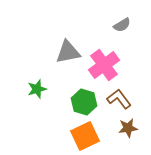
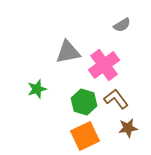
brown L-shape: moved 3 px left
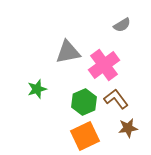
green hexagon: rotated 20 degrees clockwise
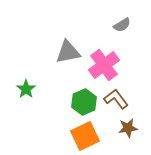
green star: moved 11 px left; rotated 18 degrees counterclockwise
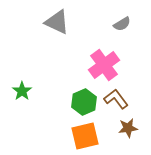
gray semicircle: moved 1 px up
gray triangle: moved 11 px left, 30 px up; rotated 36 degrees clockwise
green star: moved 4 px left, 2 px down
orange square: rotated 12 degrees clockwise
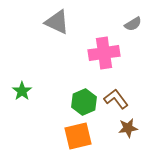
gray semicircle: moved 11 px right
pink cross: moved 12 px up; rotated 28 degrees clockwise
orange square: moved 7 px left
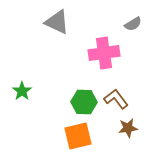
green hexagon: rotated 25 degrees clockwise
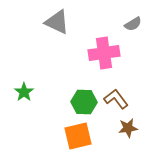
green star: moved 2 px right, 1 px down
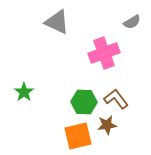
gray semicircle: moved 1 px left, 2 px up
pink cross: rotated 12 degrees counterclockwise
brown star: moved 21 px left, 3 px up
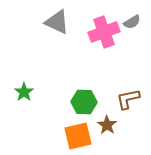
pink cross: moved 21 px up
brown L-shape: moved 12 px right; rotated 65 degrees counterclockwise
brown star: rotated 30 degrees counterclockwise
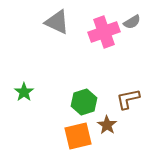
green hexagon: rotated 20 degrees counterclockwise
